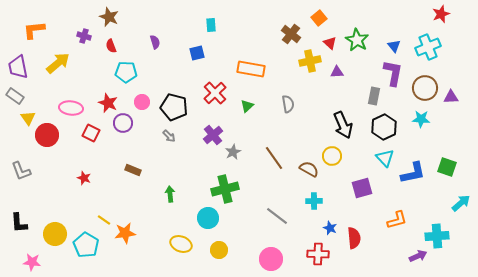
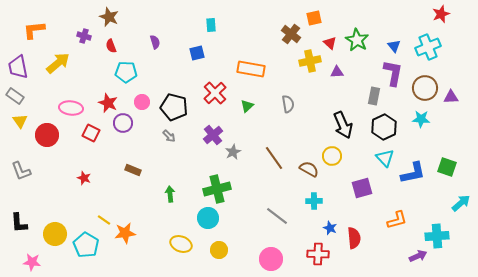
orange square at (319, 18): moved 5 px left; rotated 28 degrees clockwise
yellow triangle at (28, 118): moved 8 px left, 3 px down
green cross at (225, 189): moved 8 px left
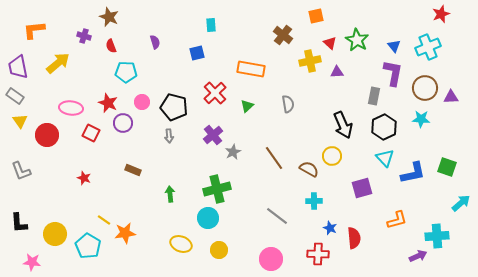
orange square at (314, 18): moved 2 px right, 2 px up
brown cross at (291, 34): moved 8 px left, 1 px down
gray arrow at (169, 136): rotated 40 degrees clockwise
cyan pentagon at (86, 245): moved 2 px right, 1 px down
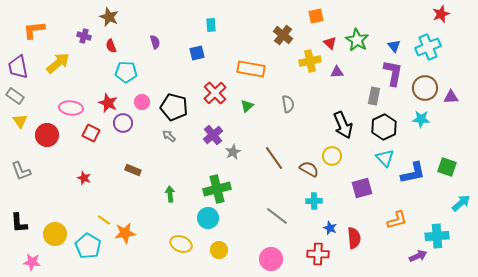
gray arrow at (169, 136): rotated 136 degrees clockwise
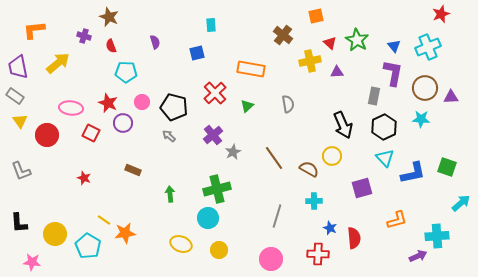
gray line at (277, 216): rotated 70 degrees clockwise
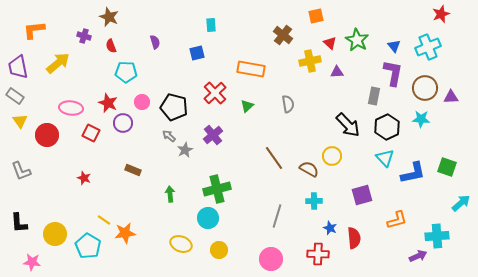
black arrow at (343, 125): moved 5 px right; rotated 20 degrees counterclockwise
black hexagon at (384, 127): moved 3 px right
gray star at (233, 152): moved 48 px left, 2 px up
purple square at (362, 188): moved 7 px down
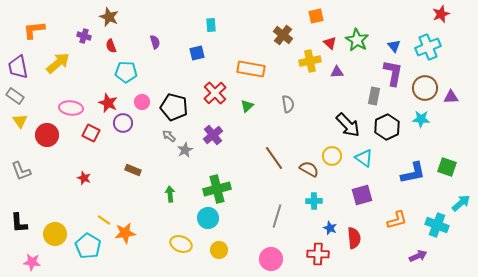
cyan triangle at (385, 158): moved 21 px left; rotated 12 degrees counterclockwise
cyan cross at (437, 236): moved 11 px up; rotated 25 degrees clockwise
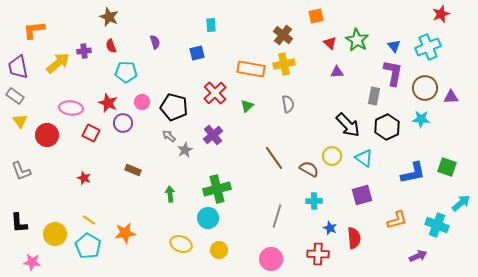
purple cross at (84, 36): moved 15 px down; rotated 24 degrees counterclockwise
yellow cross at (310, 61): moved 26 px left, 3 px down
yellow line at (104, 220): moved 15 px left
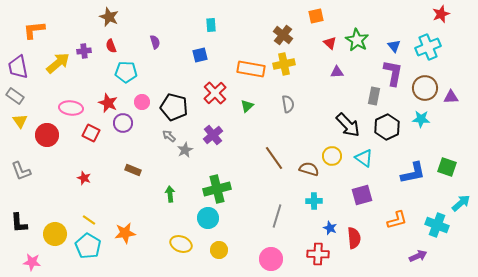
blue square at (197, 53): moved 3 px right, 2 px down
brown semicircle at (309, 169): rotated 12 degrees counterclockwise
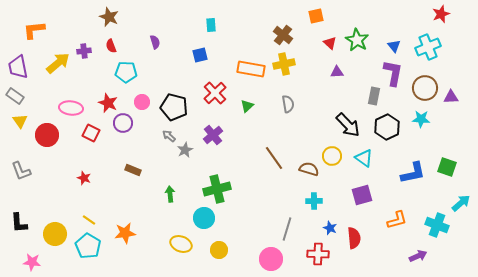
gray line at (277, 216): moved 10 px right, 13 px down
cyan circle at (208, 218): moved 4 px left
